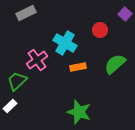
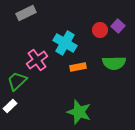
purple square: moved 7 px left, 12 px down
green semicircle: moved 1 px left, 1 px up; rotated 140 degrees counterclockwise
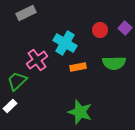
purple square: moved 7 px right, 2 px down
green star: moved 1 px right
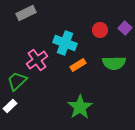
cyan cross: rotated 10 degrees counterclockwise
orange rectangle: moved 2 px up; rotated 21 degrees counterclockwise
green star: moved 5 px up; rotated 20 degrees clockwise
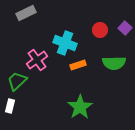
orange rectangle: rotated 14 degrees clockwise
white rectangle: rotated 32 degrees counterclockwise
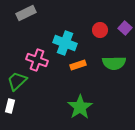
pink cross: rotated 35 degrees counterclockwise
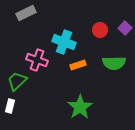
cyan cross: moved 1 px left, 1 px up
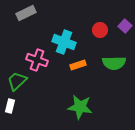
purple square: moved 2 px up
green star: rotated 30 degrees counterclockwise
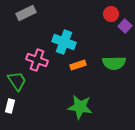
red circle: moved 11 px right, 16 px up
green trapezoid: rotated 100 degrees clockwise
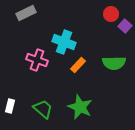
orange rectangle: rotated 28 degrees counterclockwise
green trapezoid: moved 26 px right, 28 px down; rotated 15 degrees counterclockwise
green star: rotated 15 degrees clockwise
